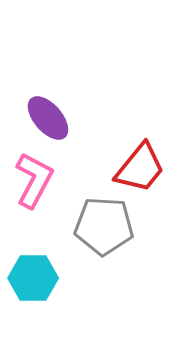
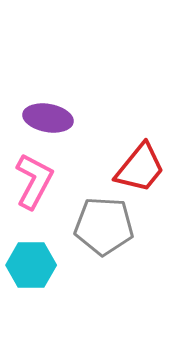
purple ellipse: rotated 39 degrees counterclockwise
pink L-shape: moved 1 px down
cyan hexagon: moved 2 px left, 13 px up
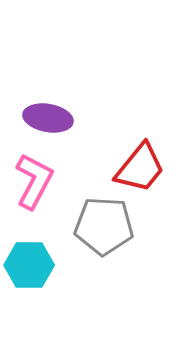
cyan hexagon: moved 2 px left
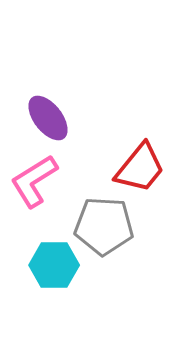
purple ellipse: rotated 42 degrees clockwise
pink L-shape: rotated 150 degrees counterclockwise
cyan hexagon: moved 25 px right
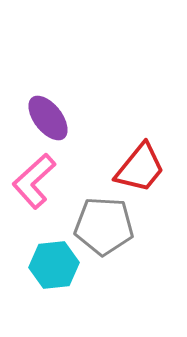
pink L-shape: rotated 10 degrees counterclockwise
cyan hexagon: rotated 6 degrees counterclockwise
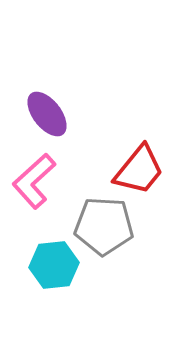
purple ellipse: moved 1 px left, 4 px up
red trapezoid: moved 1 px left, 2 px down
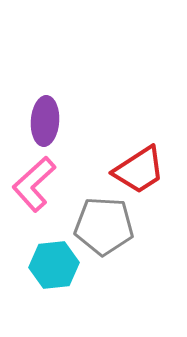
purple ellipse: moved 2 px left, 7 px down; rotated 42 degrees clockwise
red trapezoid: rotated 18 degrees clockwise
pink L-shape: moved 3 px down
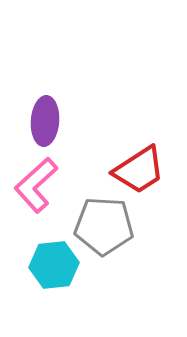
pink L-shape: moved 2 px right, 1 px down
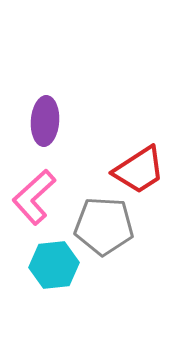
pink L-shape: moved 2 px left, 12 px down
